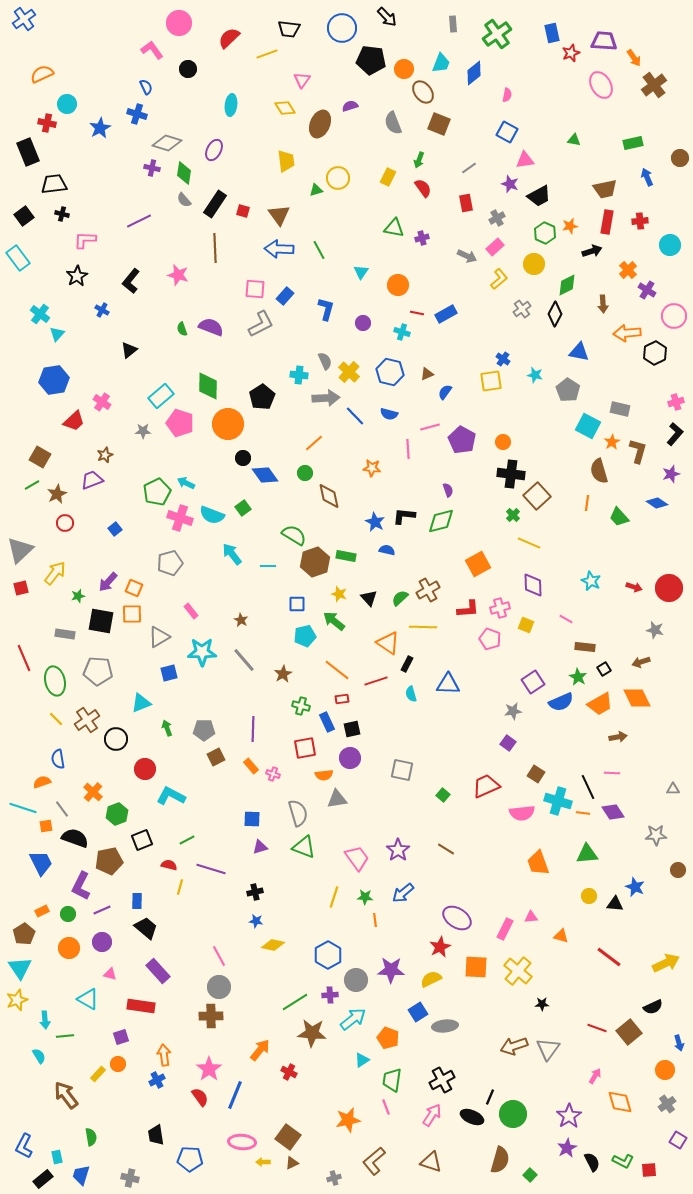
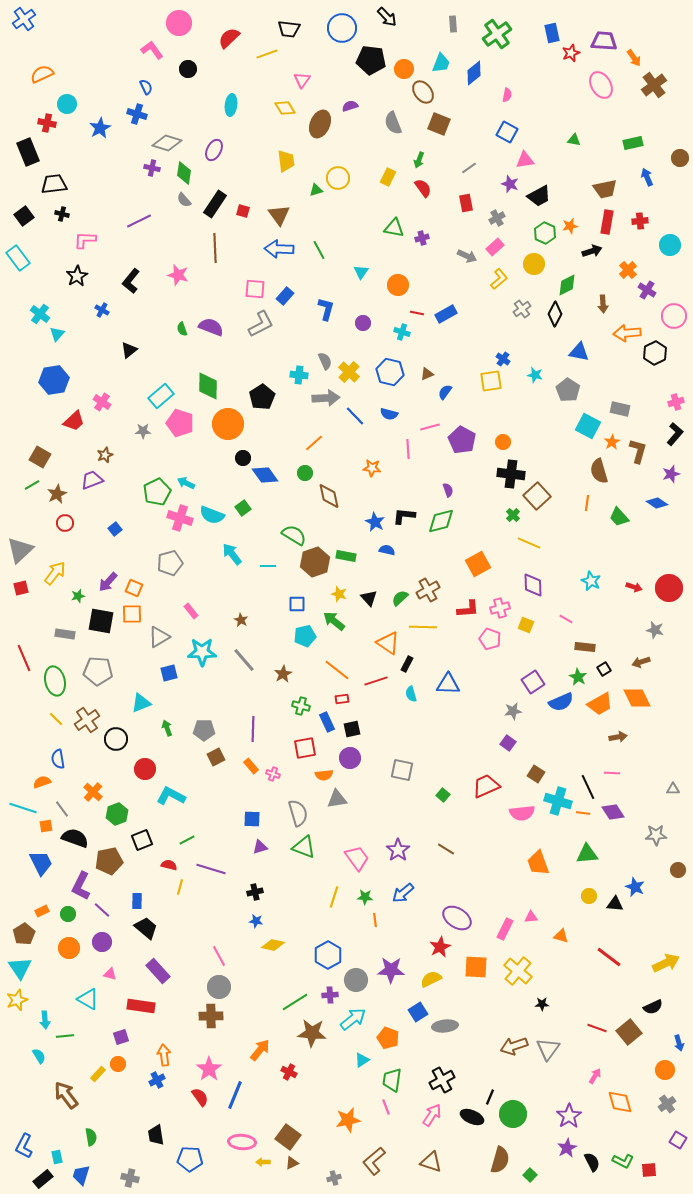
purple line at (102, 910): rotated 66 degrees clockwise
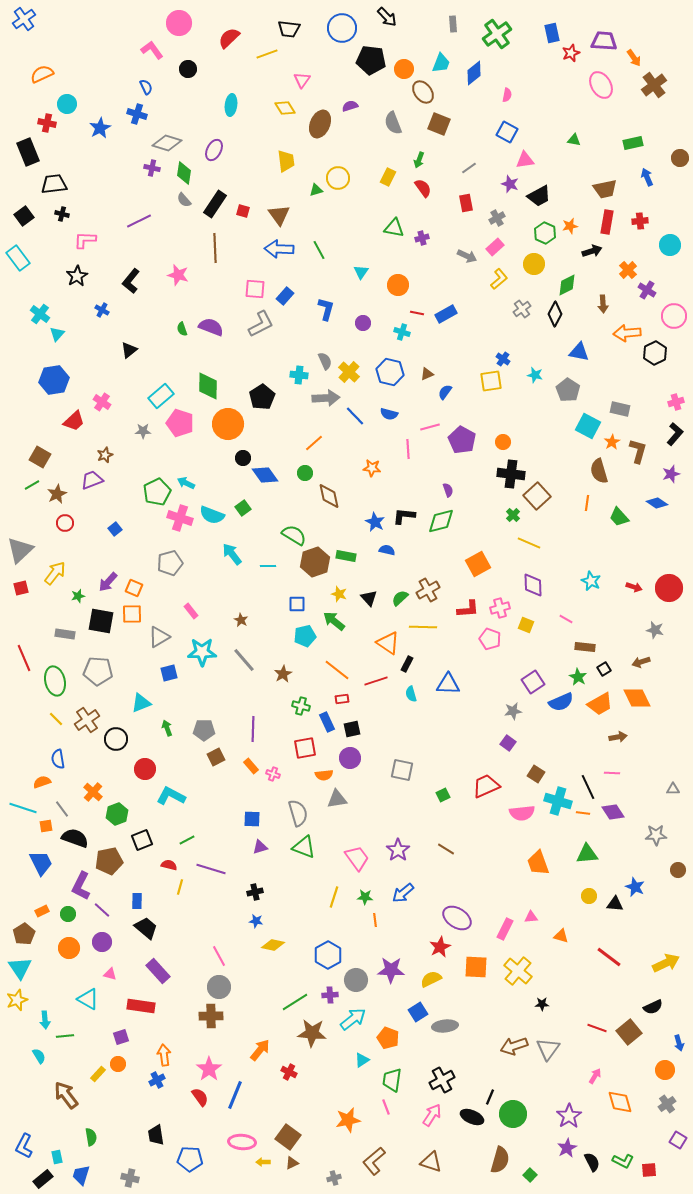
green square at (443, 795): rotated 24 degrees clockwise
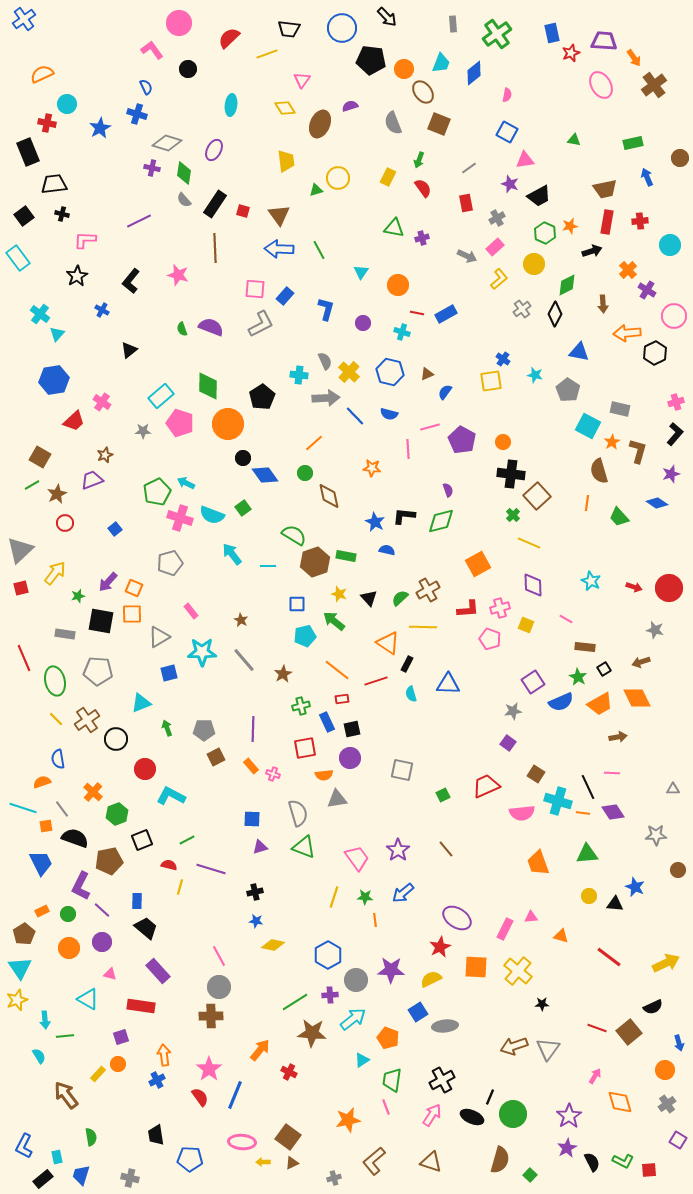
green cross at (301, 706): rotated 30 degrees counterclockwise
brown line at (446, 849): rotated 18 degrees clockwise
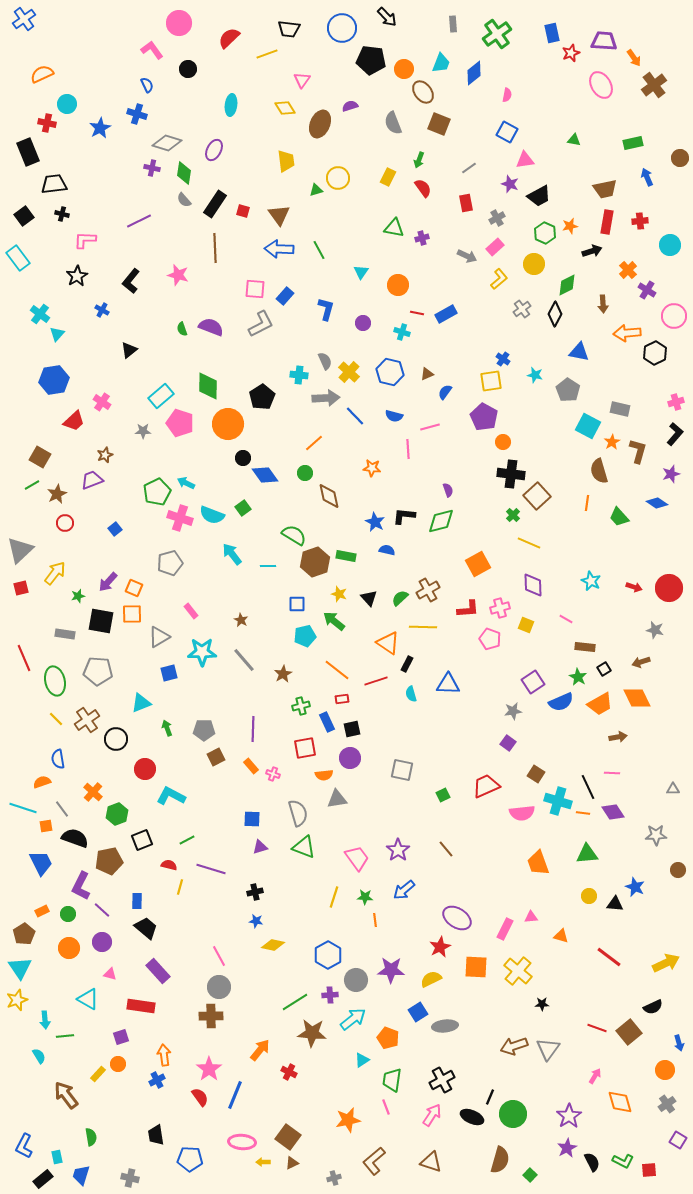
blue semicircle at (146, 87): moved 1 px right, 2 px up
blue semicircle at (389, 414): moved 5 px right, 2 px down
purple pentagon at (462, 440): moved 22 px right, 23 px up
blue arrow at (403, 893): moved 1 px right, 3 px up
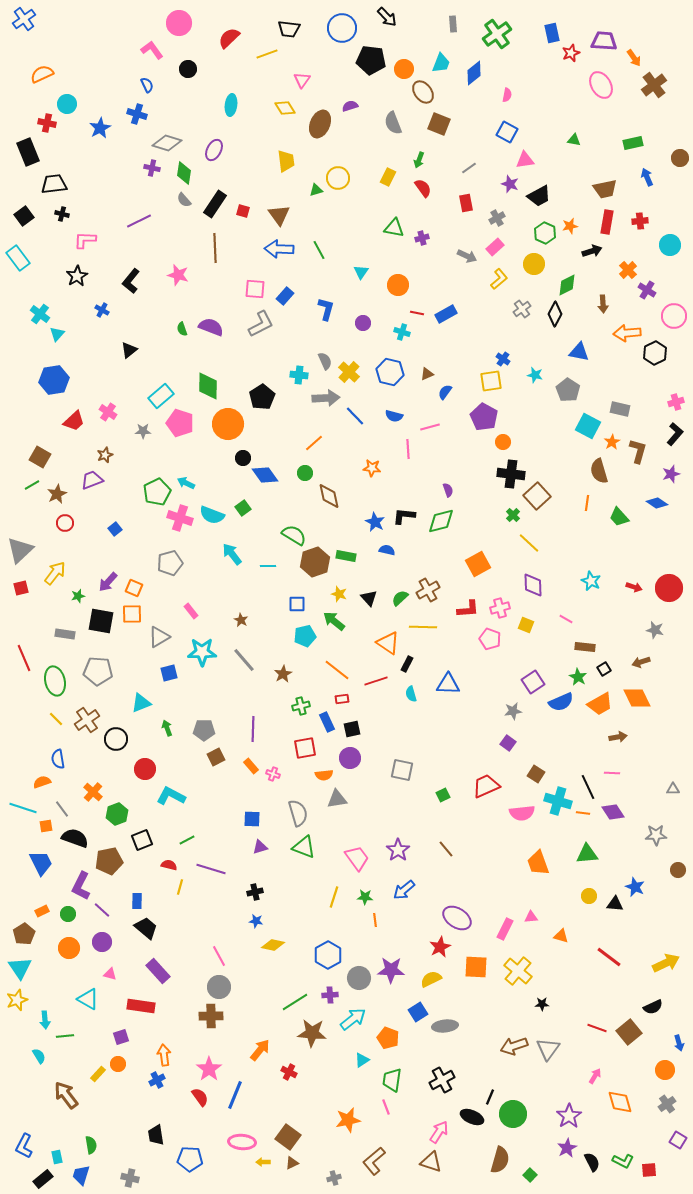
pink cross at (102, 402): moved 6 px right, 10 px down
yellow line at (529, 543): rotated 20 degrees clockwise
gray circle at (356, 980): moved 3 px right, 2 px up
pink arrow at (432, 1115): moved 7 px right, 17 px down
green semicircle at (91, 1137): moved 8 px down
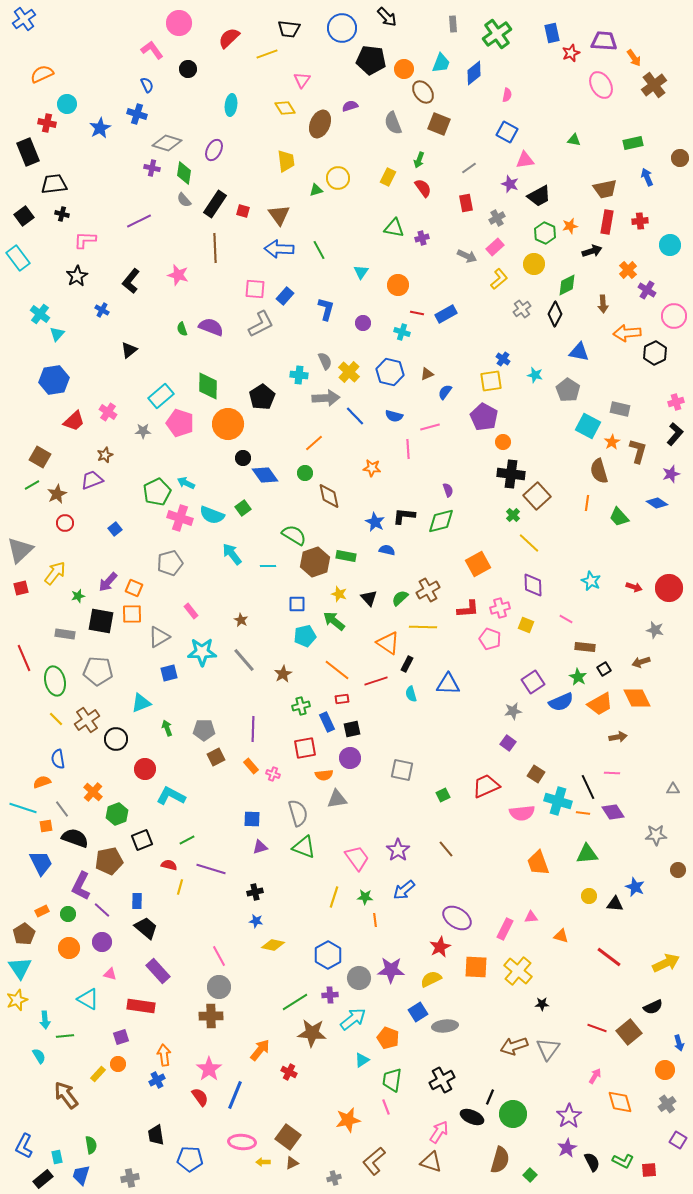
gray cross at (130, 1178): rotated 24 degrees counterclockwise
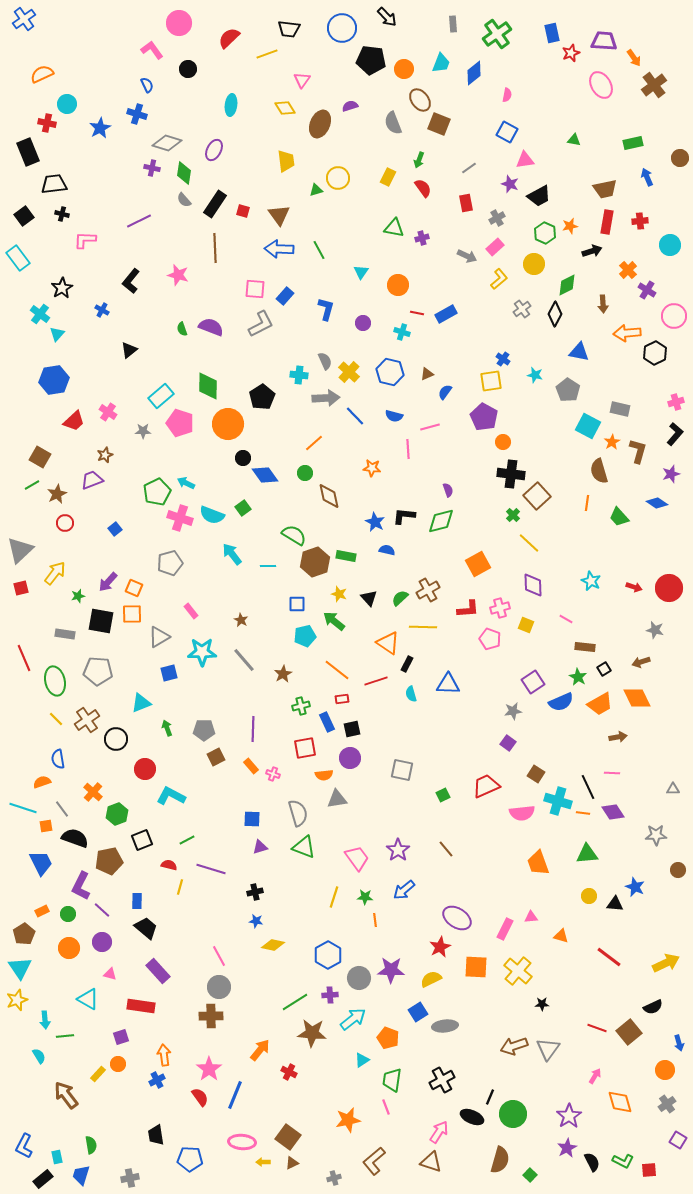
brown ellipse at (423, 92): moved 3 px left, 8 px down
black star at (77, 276): moved 15 px left, 12 px down
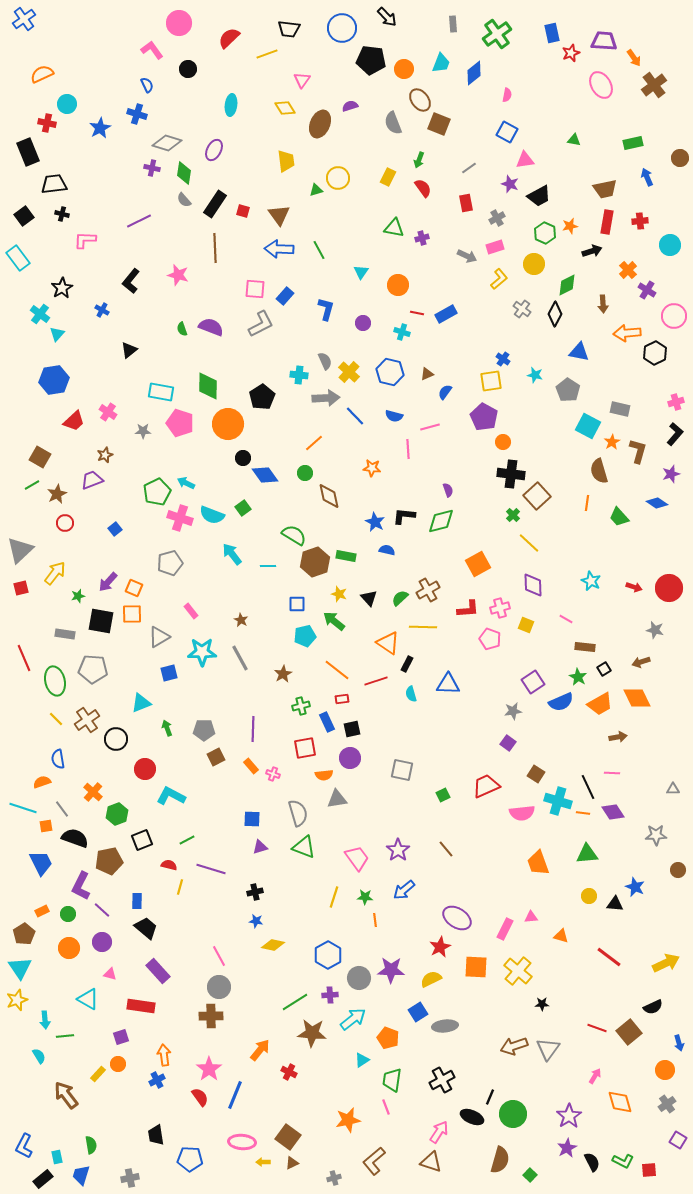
pink rectangle at (495, 247): rotated 24 degrees clockwise
gray cross at (522, 309): rotated 18 degrees counterclockwise
cyan rectangle at (161, 396): moved 4 px up; rotated 50 degrees clockwise
gray line at (244, 660): moved 4 px left, 2 px up; rotated 12 degrees clockwise
gray pentagon at (98, 671): moved 5 px left, 2 px up
